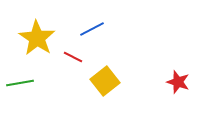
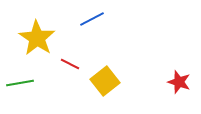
blue line: moved 10 px up
red line: moved 3 px left, 7 px down
red star: moved 1 px right
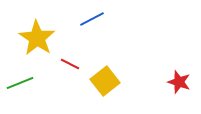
green line: rotated 12 degrees counterclockwise
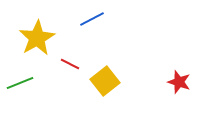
yellow star: rotated 9 degrees clockwise
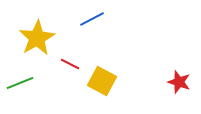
yellow square: moved 3 px left; rotated 24 degrees counterclockwise
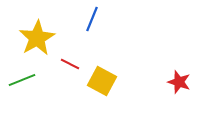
blue line: rotated 40 degrees counterclockwise
green line: moved 2 px right, 3 px up
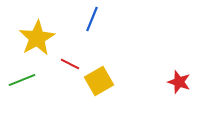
yellow square: moved 3 px left; rotated 32 degrees clockwise
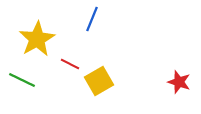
yellow star: moved 1 px down
green line: rotated 48 degrees clockwise
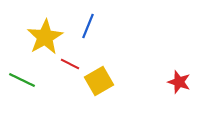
blue line: moved 4 px left, 7 px down
yellow star: moved 8 px right, 2 px up
